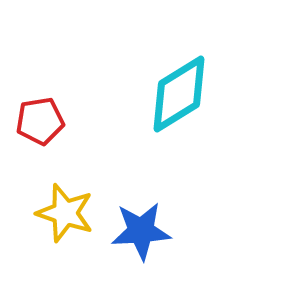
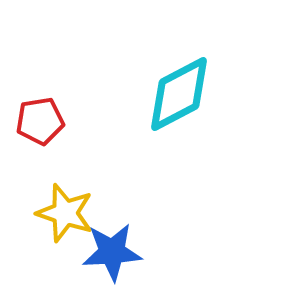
cyan diamond: rotated 4 degrees clockwise
blue star: moved 29 px left, 21 px down
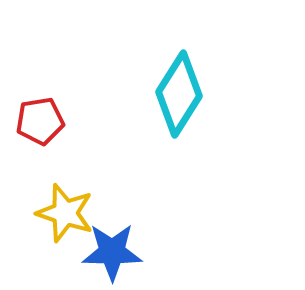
cyan diamond: rotated 30 degrees counterclockwise
blue star: rotated 4 degrees clockwise
